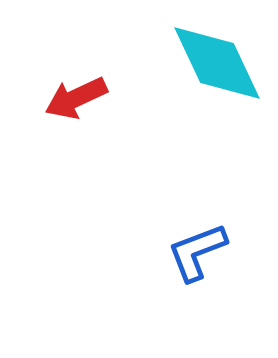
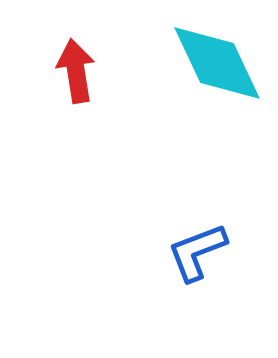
red arrow: moved 27 px up; rotated 106 degrees clockwise
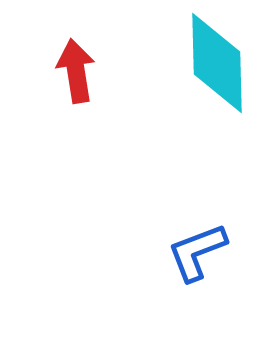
cyan diamond: rotated 24 degrees clockwise
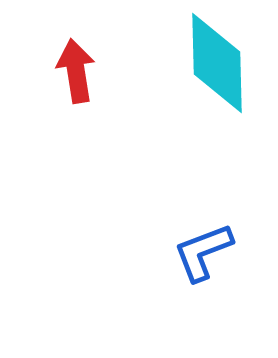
blue L-shape: moved 6 px right
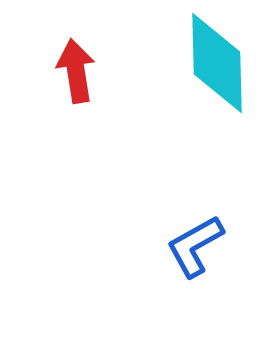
blue L-shape: moved 8 px left, 6 px up; rotated 8 degrees counterclockwise
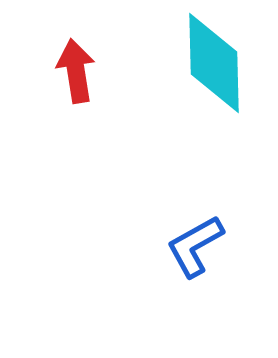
cyan diamond: moved 3 px left
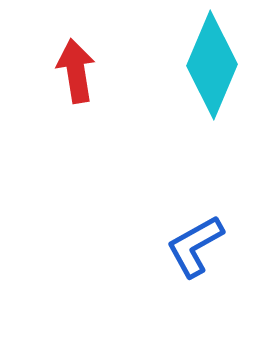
cyan diamond: moved 2 px left, 2 px down; rotated 24 degrees clockwise
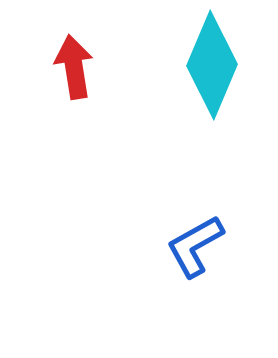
red arrow: moved 2 px left, 4 px up
